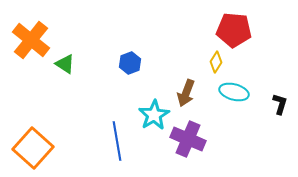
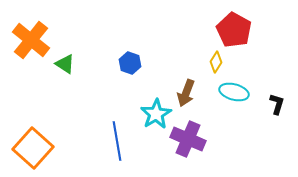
red pentagon: rotated 24 degrees clockwise
blue hexagon: rotated 20 degrees counterclockwise
black L-shape: moved 3 px left
cyan star: moved 2 px right, 1 px up
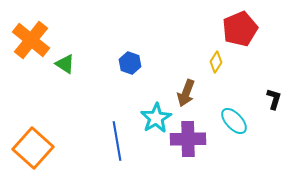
red pentagon: moved 6 px right, 1 px up; rotated 20 degrees clockwise
cyan ellipse: moved 29 px down; rotated 32 degrees clockwise
black L-shape: moved 3 px left, 5 px up
cyan star: moved 4 px down
purple cross: rotated 24 degrees counterclockwise
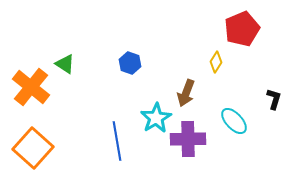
red pentagon: moved 2 px right
orange cross: moved 47 px down
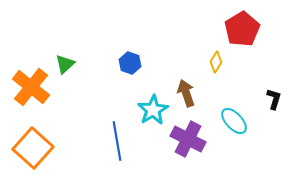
red pentagon: rotated 8 degrees counterclockwise
green triangle: rotated 45 degrees clockwise
brown arrow: rotated 140 degrees clockwise
cyan star: moved 3 px left, 8 px up
purple cross: rotated 28 degrees clockwise
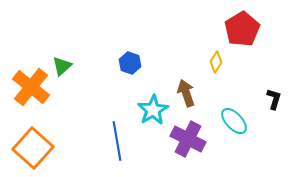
green triangle: moved 3 px left, 2 px down
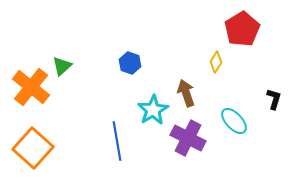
purple cross: moved 1 px up
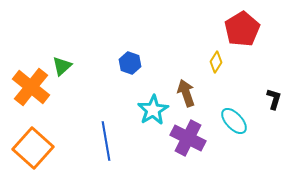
blue line: moved 11 px left
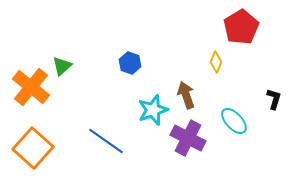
red pentagon: moved 1 px left, 2 px up
yellow diamond: rotated 10 degrees counterclockwise
brown arrow: moved 2 px down
cyan star: rotated 12 degrees clockwise
blue line: rotated 45 degrees counterclockwise
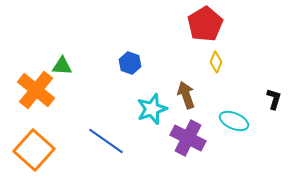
red pentagon: moved 36 px left, 3 px up
green triangle: rotated 45 degrees clockwise
orange cross: moved 5 px right, 3 px down
cyan star: moved 1 px left, 1 px up
cyan ellipse: rotated 24 degrees counterclockwise
orange square: moved 1 px right, 2 px down
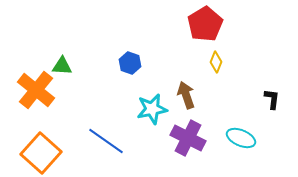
black L-shape: moved 2 px left; rotated 10 degrees counterclockwise
cyan star: rotated 8 degrees clockwise
cyan ellipse: moved 7 px right, 17 px down
orange square: moved 7 px right, 3 px down
